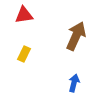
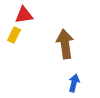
brown arrow: moved 11 px left, 8 px down; rotated 32 degrees counterclockwise
yellow rectangle: moved 10 px left, 19 px up
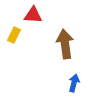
red triangle: moved 9 px right; rotated 12 degrees clockwise
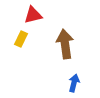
red triangle: rotated 18 degrees counterclockwise
yellow rectangle: moved 7 px right, 4 px down
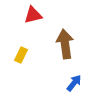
yellow rectangle: moved 16 px down
blue arrow: rotated 24 degrees clockwise
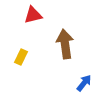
yellow rectangle: moved 2 px down
blue arrow: moved 10 px right
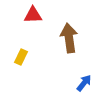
red triangle: rotated 12 degrees clockwise
brown arrow: moved 4 px right, 6 px up
